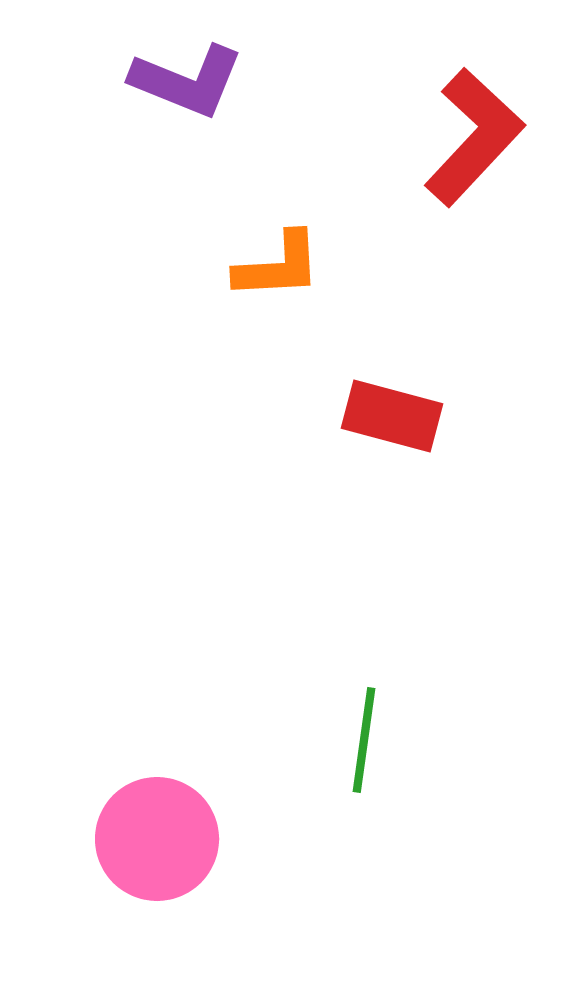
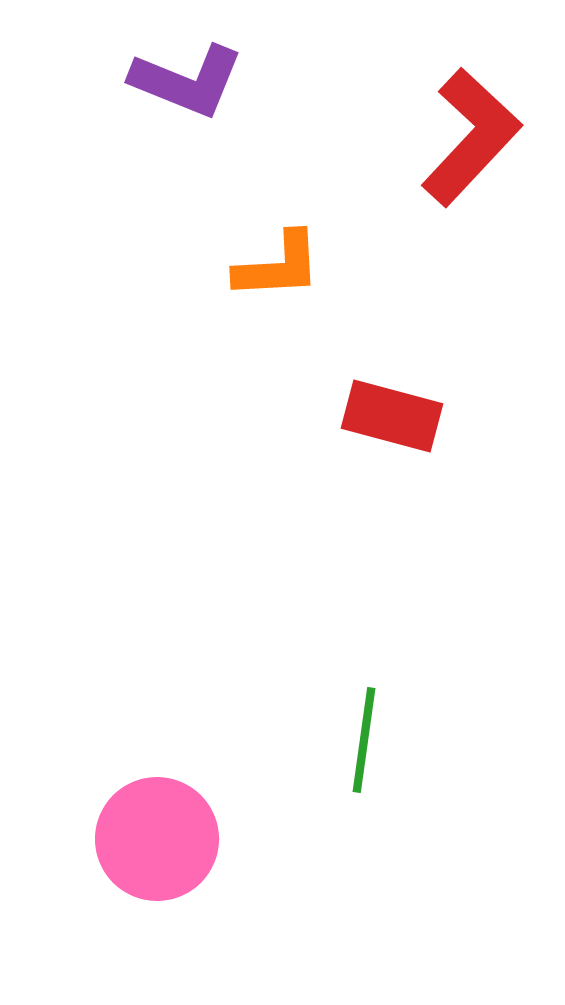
red L-shape: moved 3 px left
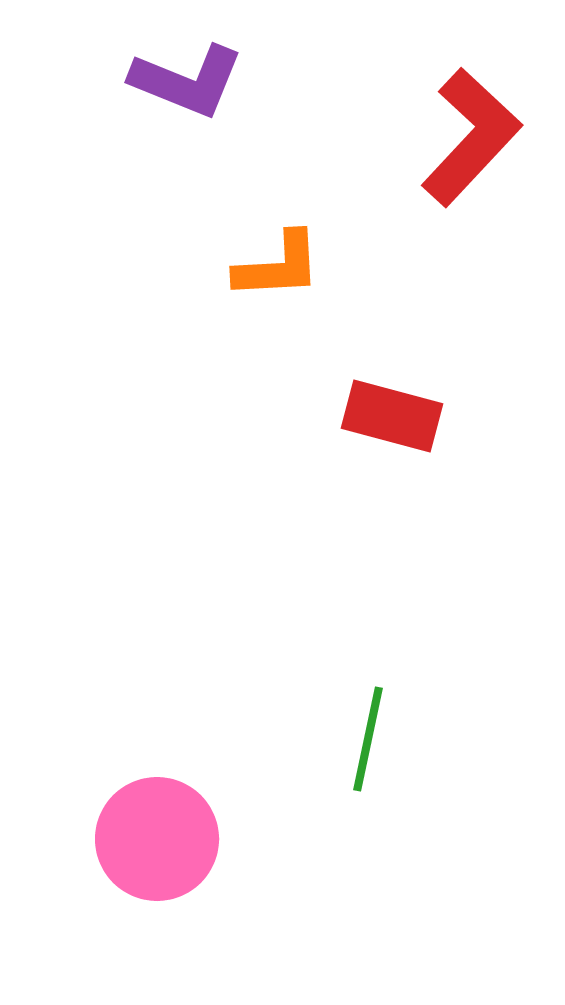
green line: moved 4 px right, 1 px up; rotated 4 degrees clockwise
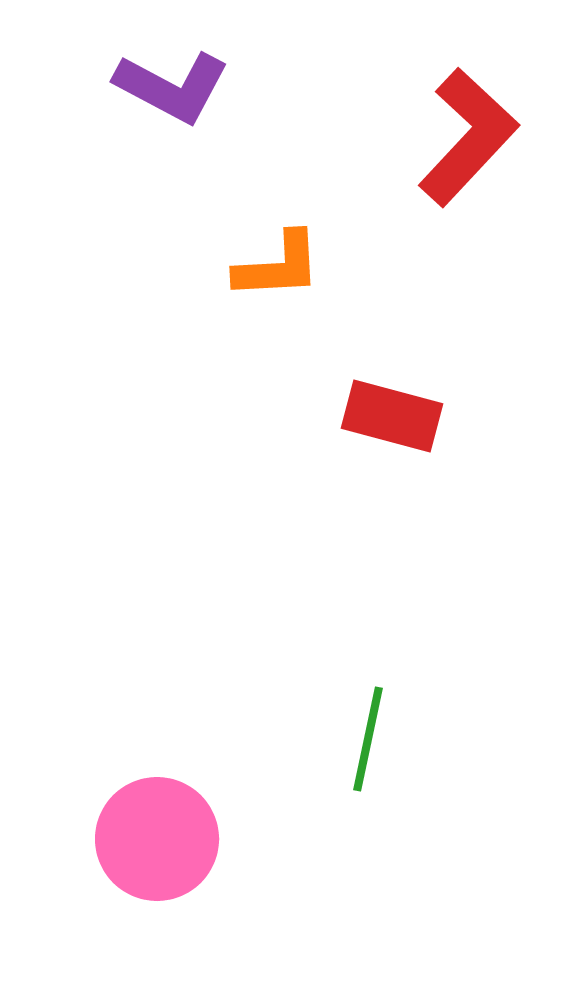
purple L-shape: moved 15 px left, 6 px down; rotated 6 degrees clockwise
red L-shape: moved 3 px left
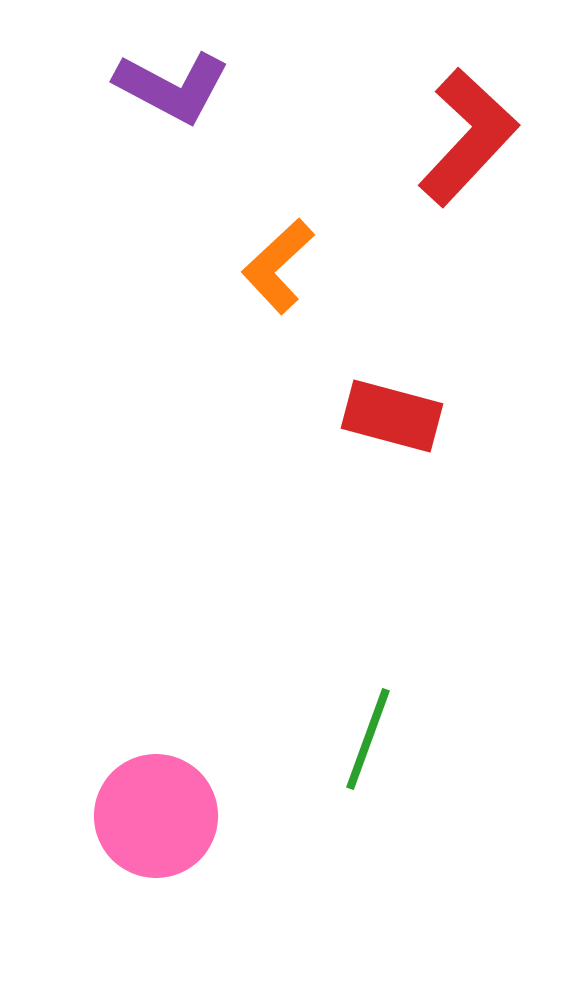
orange L-shape: rotated 140 degrees clockwise
green line: rotated 8 degrees clockwise
pink circle: moved 1 px left, 23 px up
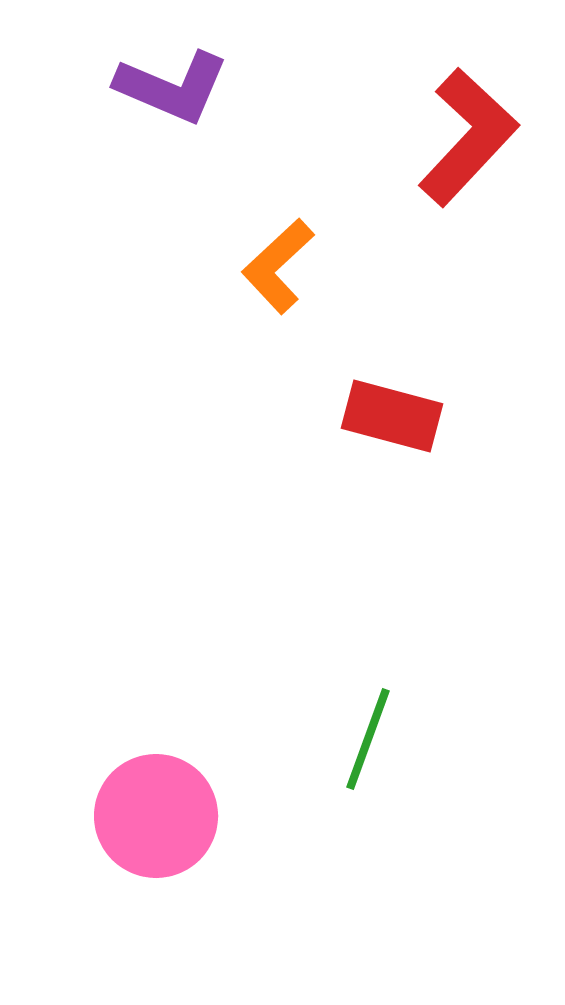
purple L-shape: rotated 5 degrees counterclockwise
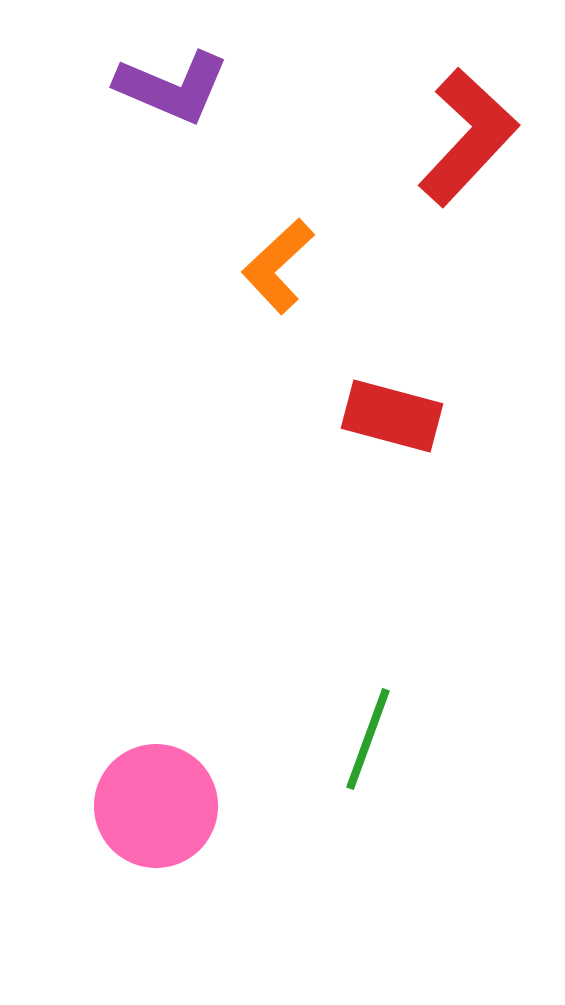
pink circle: moved 10 px up
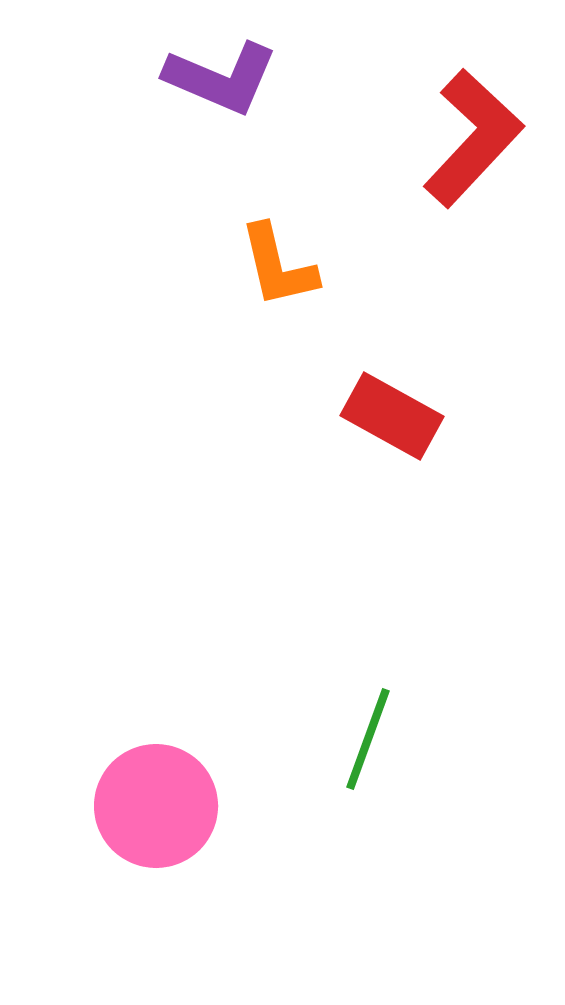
purple L-shape: moved 49 px right, 9 px up
red L-shape: moved 5 px right, 1 px down
orange L-shape: rotated 60 degrees counterclockwise
red rectangle: rotated 14 degrees clockwise
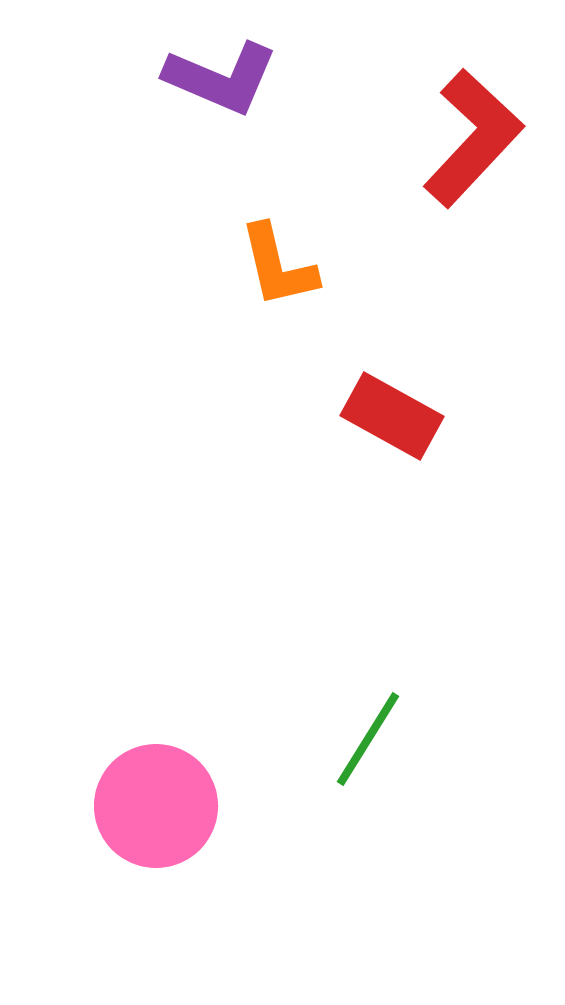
green line: rotated 12 degrees clockwise
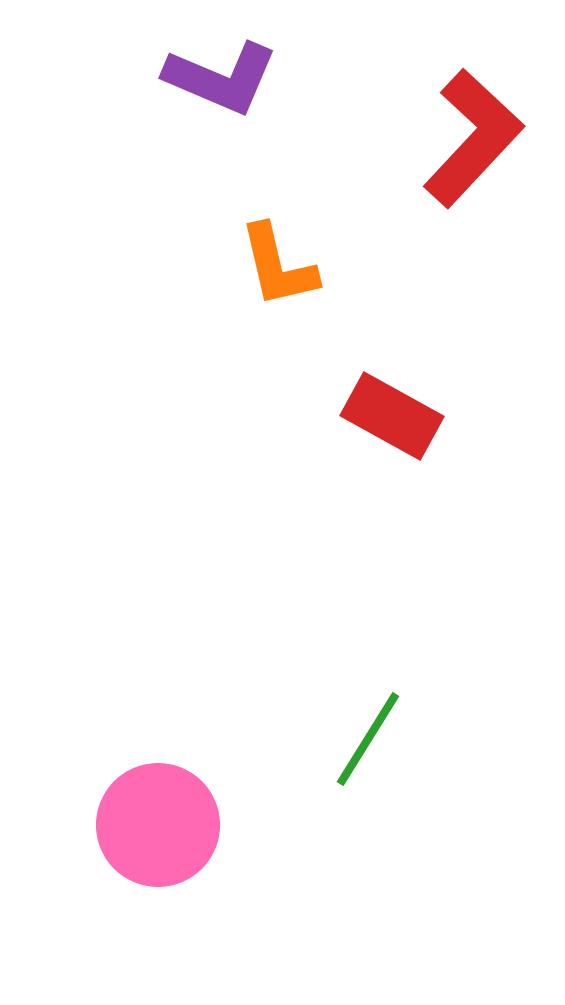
pink circle: moved 2 px right, 19 px down
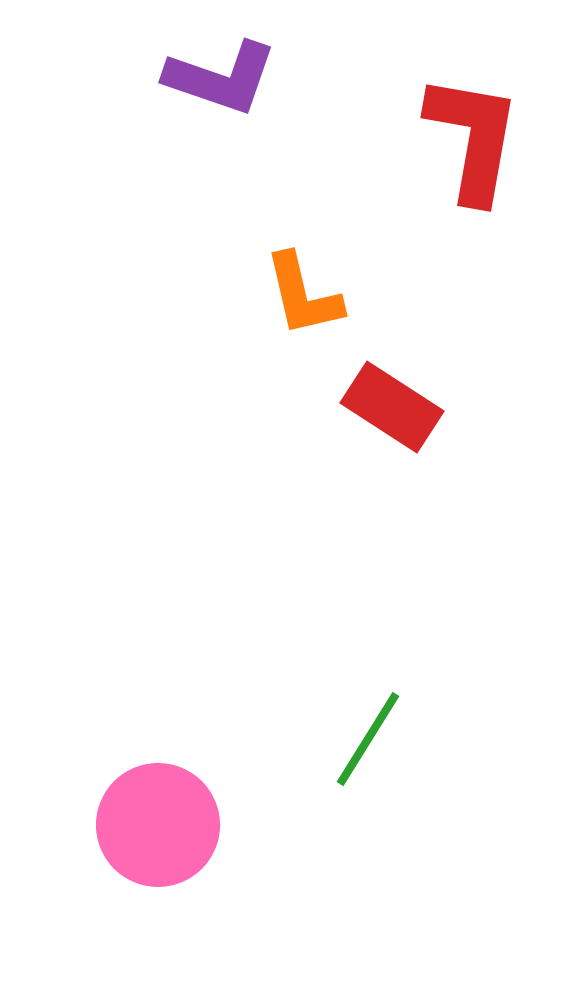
purple L-shape: rotated 4 degrees counterclockwise
red L-shape: rotated 33 degrees counterclockwise
orange L-shape: moved 25 px right, 29 px down
red rectangle: moved 9 px up; rotated 4 degrees clockwise
